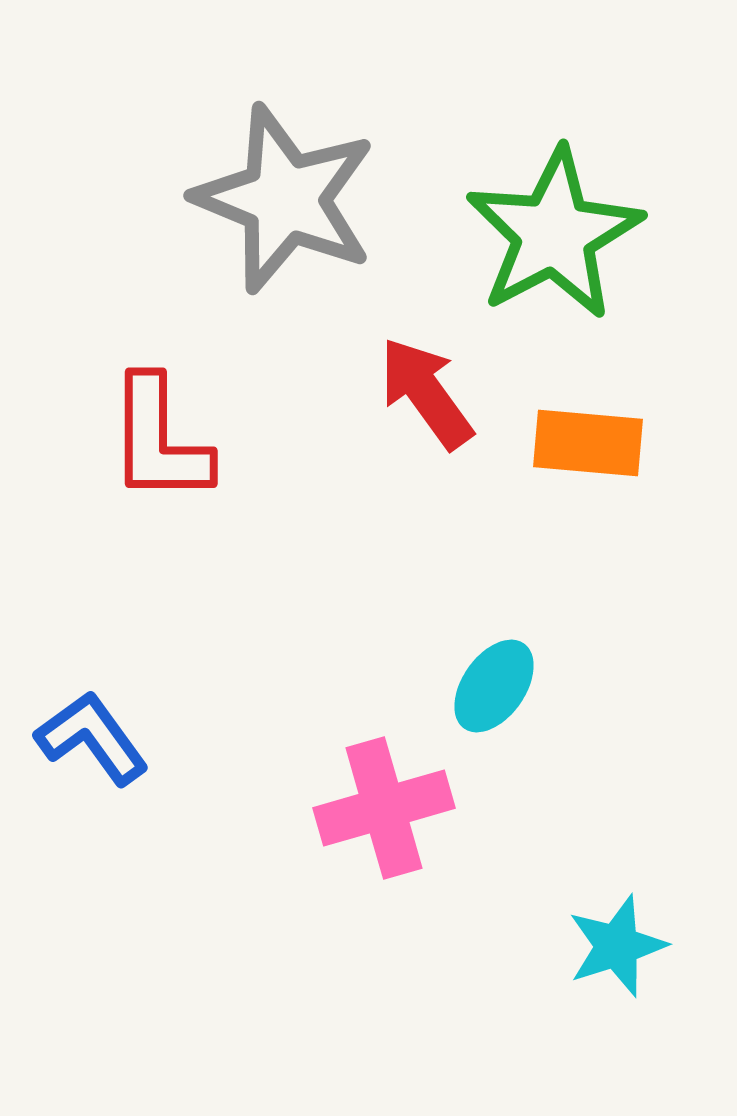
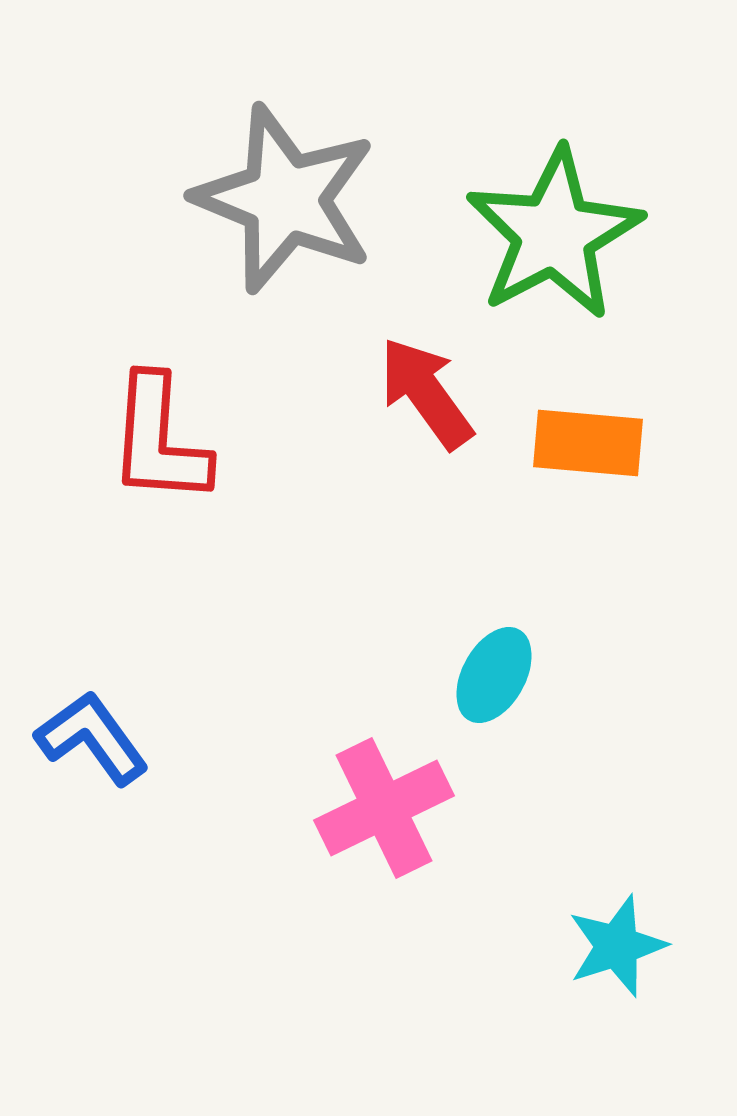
red L-shape: rotated 4 degrees clockwise
cyan ellipse: moved 11 px up; rotated 6 degrees counterclockwise
pink cross: rotated 10 degrees counterclockwise
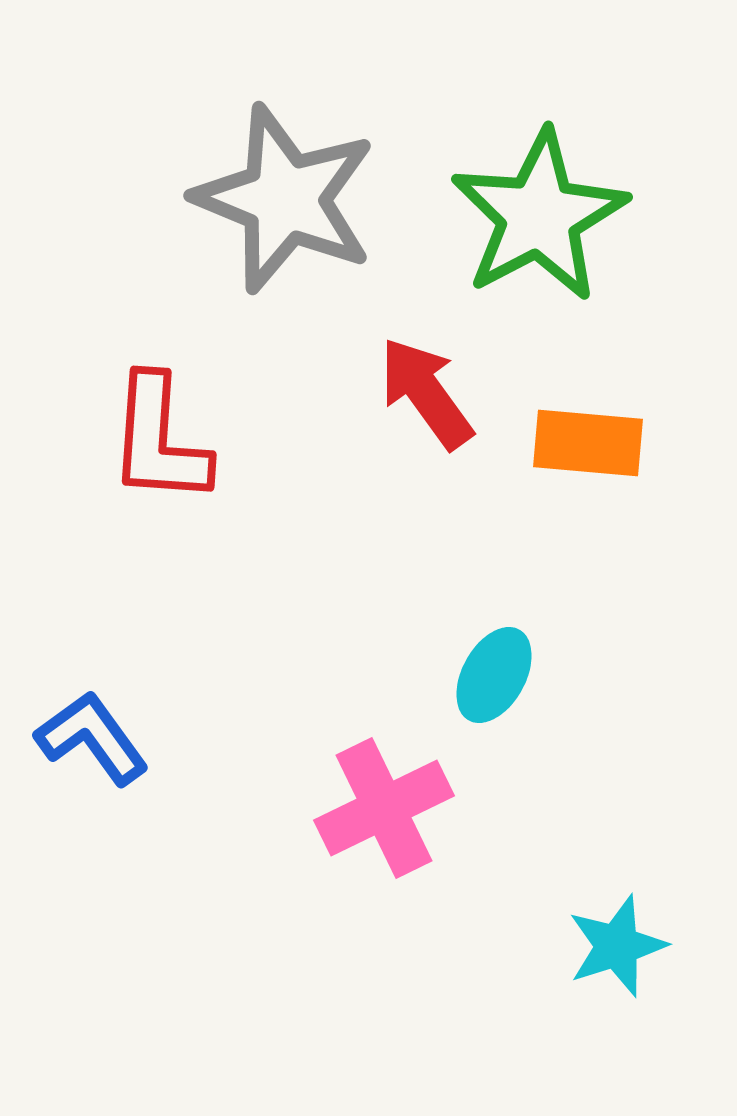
green star: moved 15 px left, 18 px up
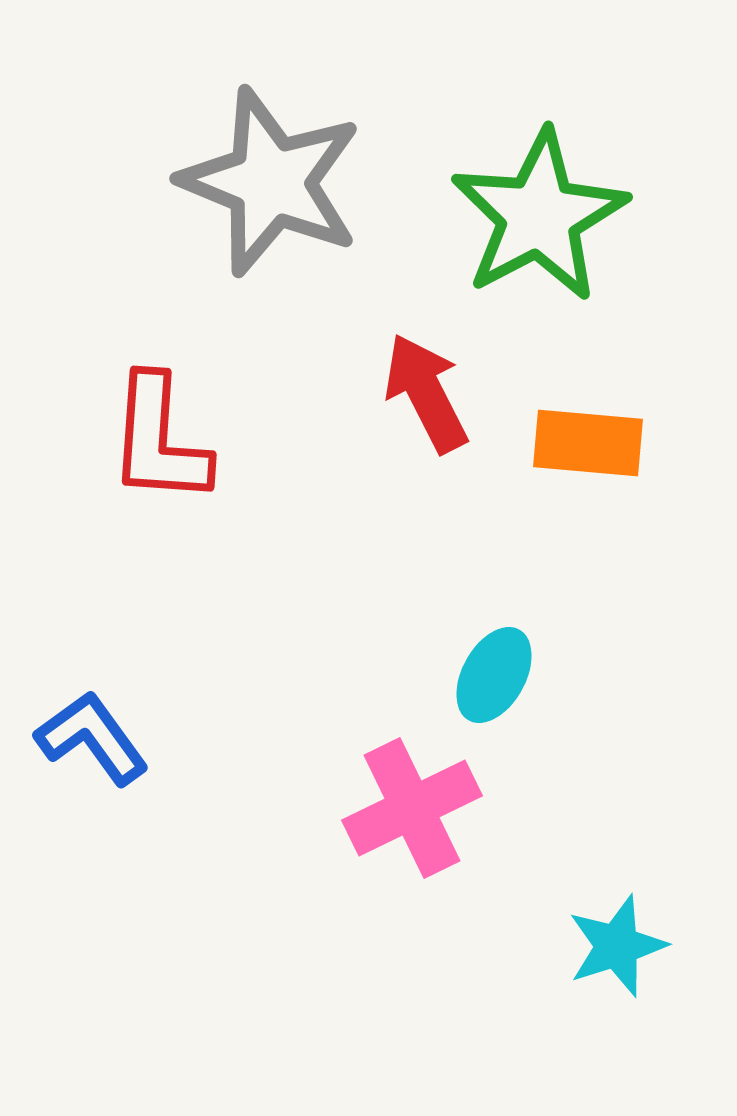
gray star: moved 14 px left, 17 px up
red arrow: rotated 9 degrees clockwise
pink cross: moved 28 px right
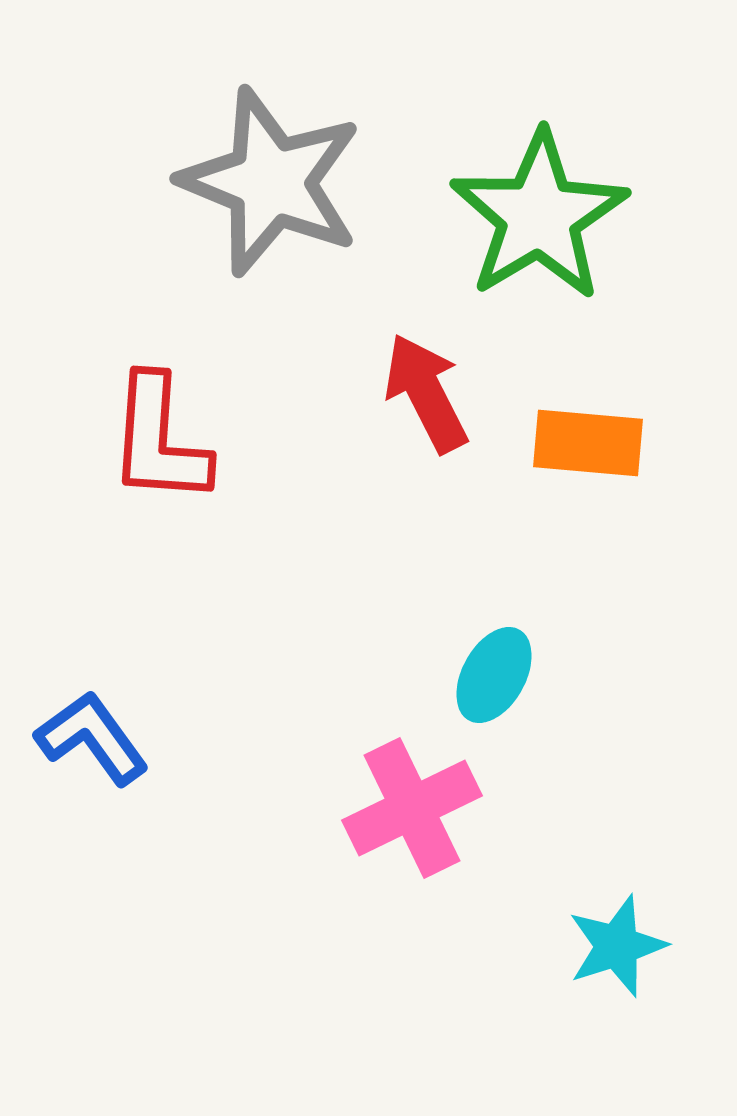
green star: rotated 3 degrees counterclockwise
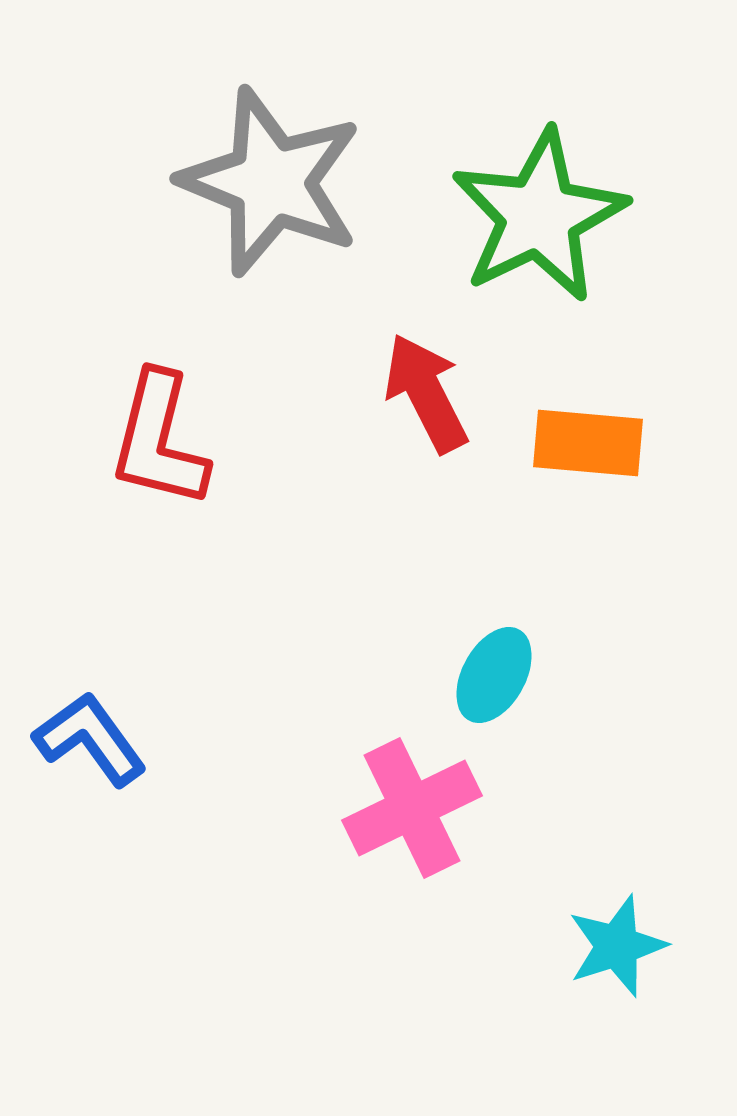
green star: rotated 5 degrees clockwise
red L-shape: rotated 10 degrees clockwise
blue L-shape: moved 2 px left, 1 px down
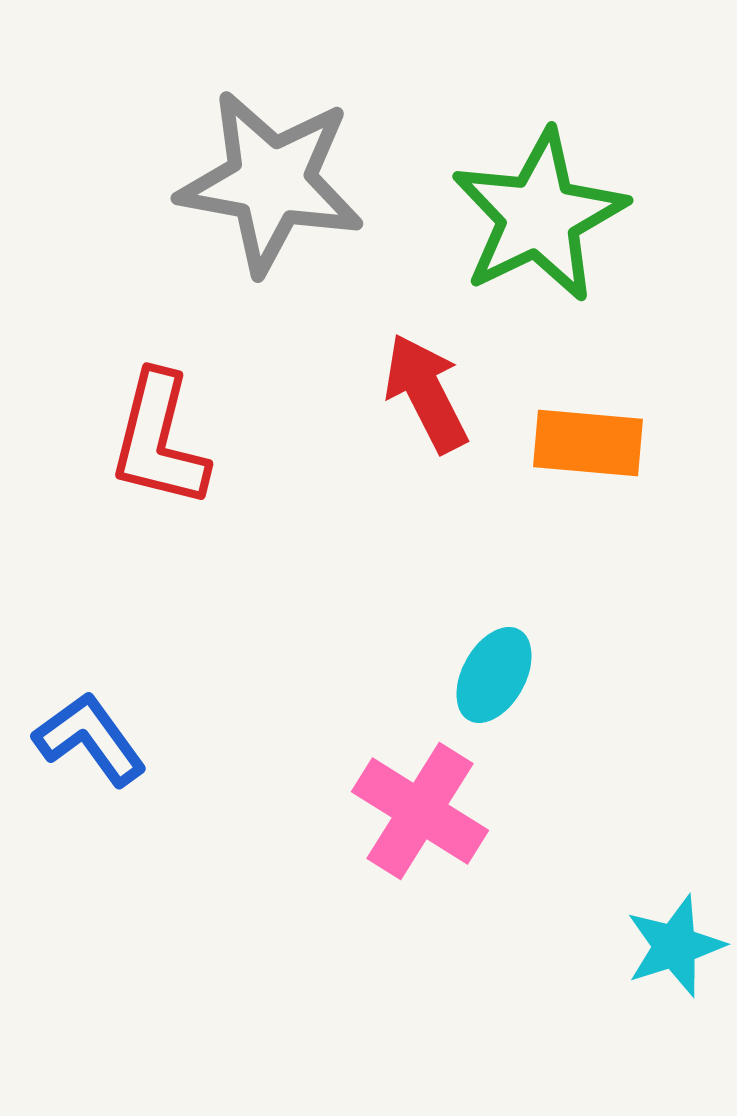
gray star: rotated 12 degrees counterclockwise
pink cross: moved 8 px right, 3 px down; rotated 32 degrees counterclockwise
cyan star: moved 58 px right
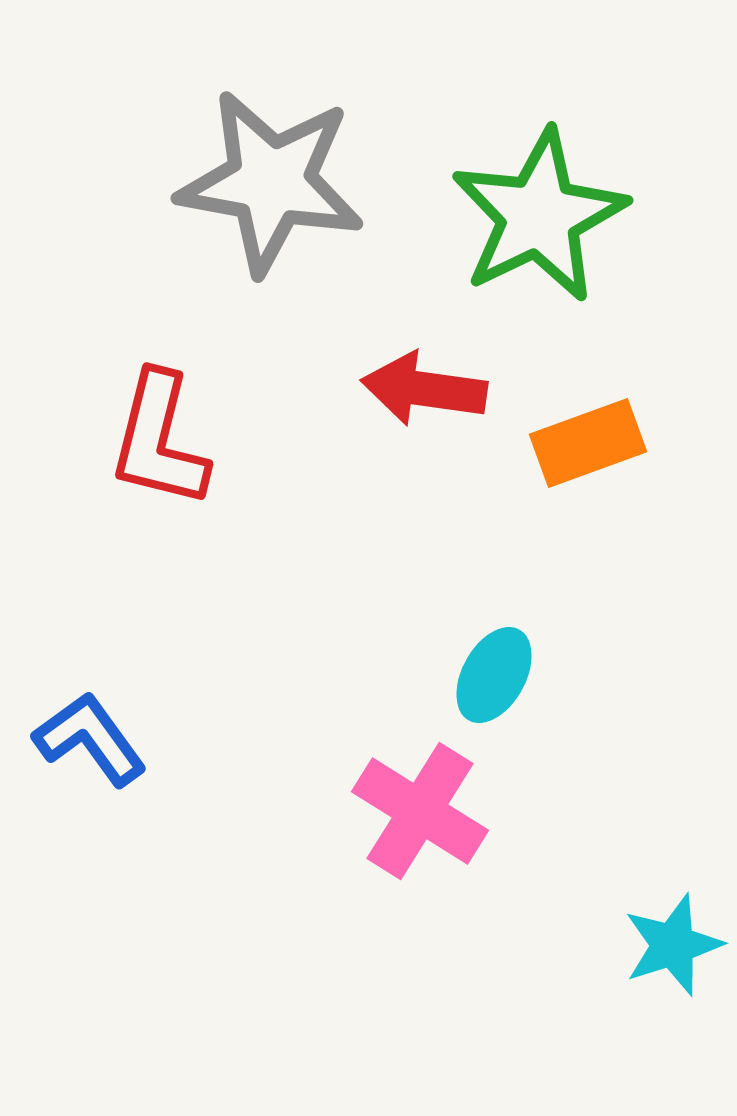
red arrow: moved 2 px left, 4 px up; rotated 55 degrees counterclockwise
orange rectangle: rotated 25 degrees counterclockwise
cyan star: moved 2 px left, 1 px up
